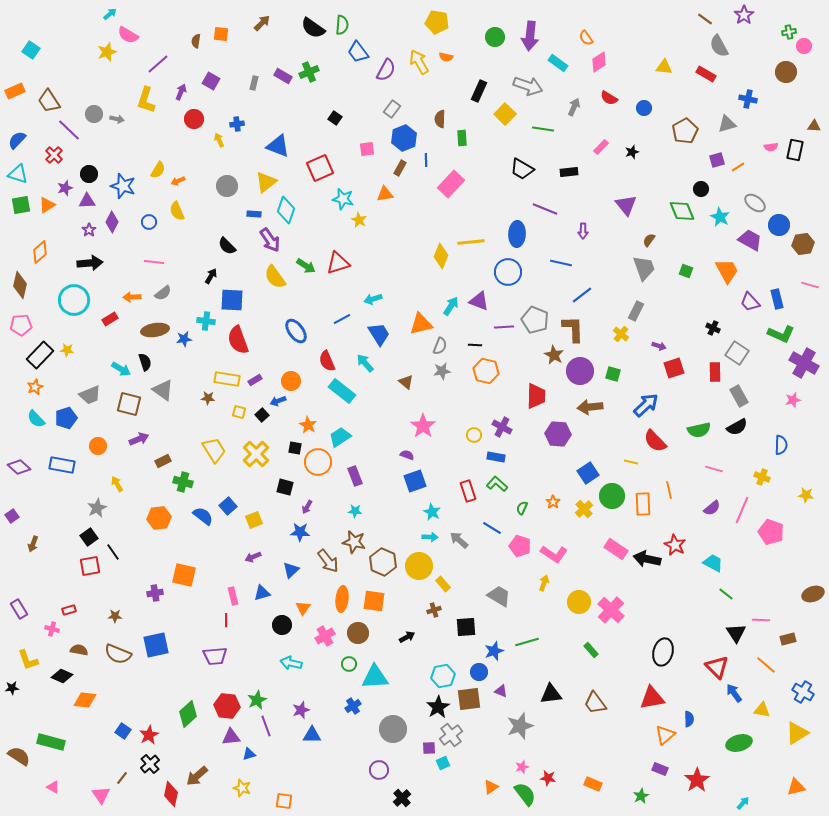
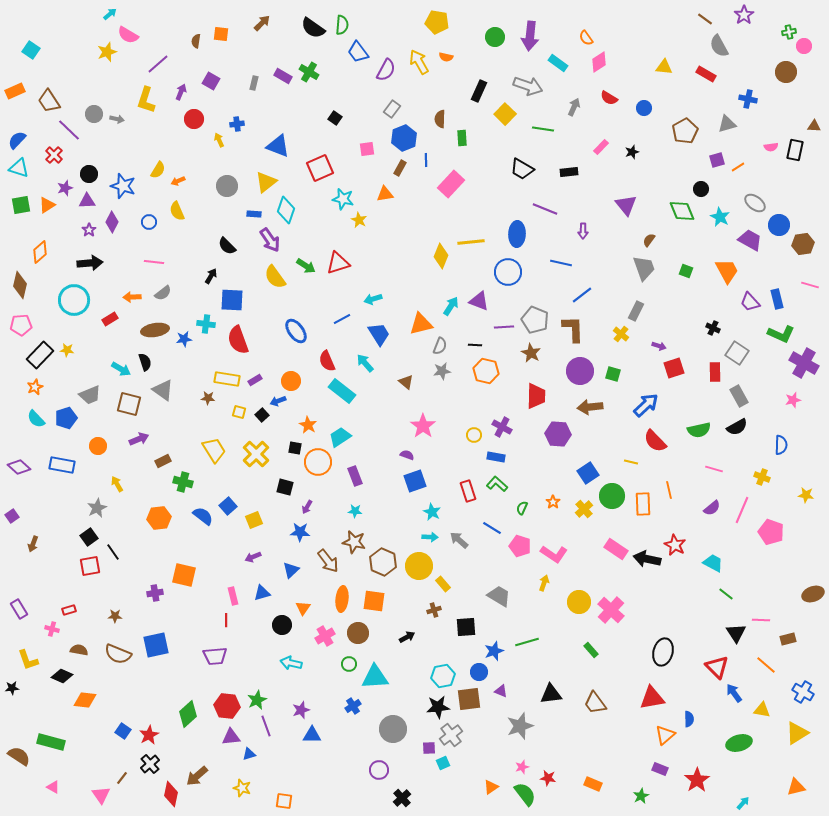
green cross at (309, 72): rotated 36 degrees counterclockwise
cyan triangle at (18, 174): moved 1 px right, 6 px up
cyan cross at (206, 321): moved 3 px down
brown star at (554, 355): moved 23 px left, 2 px up
black star at (438, 707): rotated 25 degrees clockwise
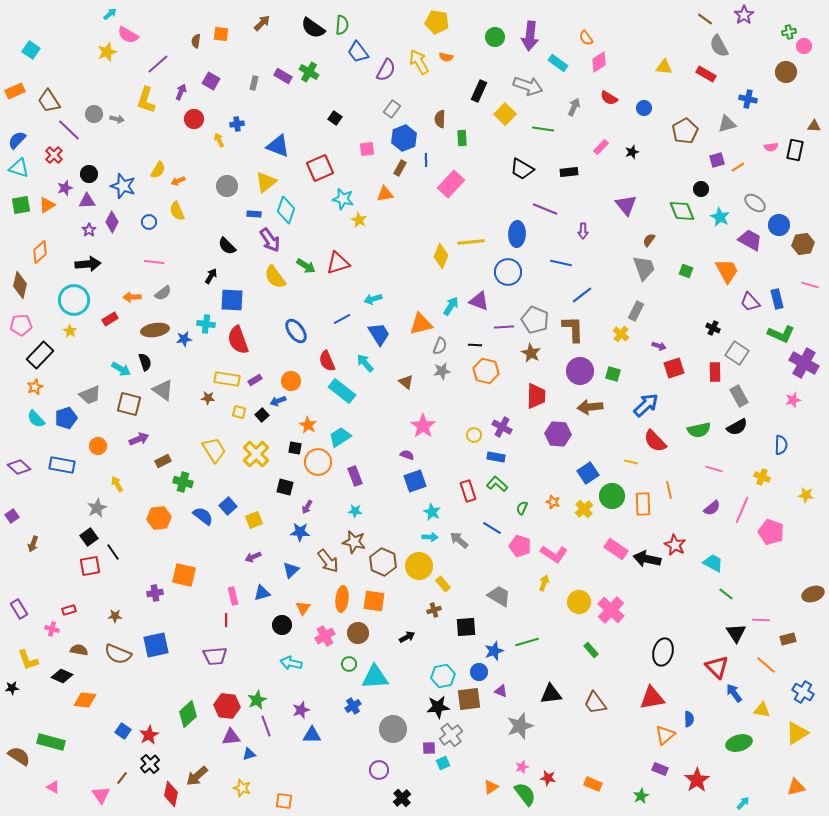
black arrow at (90, 263): moved 2 px left, 1 px down
yellow star at (67, 350): moved 3 px right, 19 px up; rotated 24 degrees clockwise
orange star at (553, 502): rotated 16 degrees counterclockwise
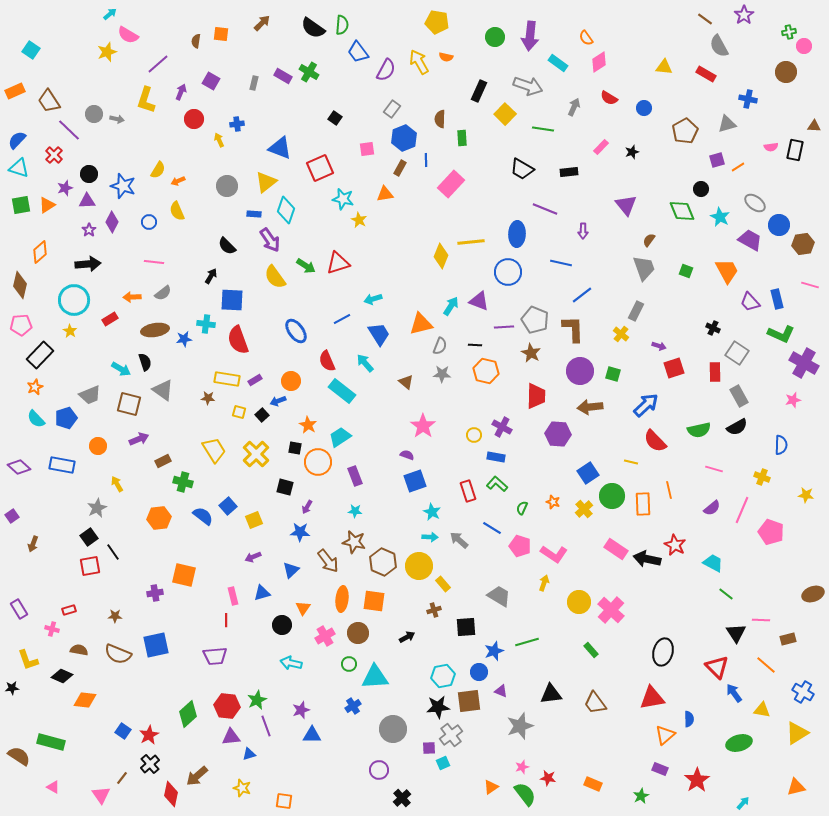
blue triangle at (278, 146): moved 2 px right, 2 px down
gray star at (442, 371): moved 3 px down; rotated 12 degrees clockwise
brown square at (469, 699): moved 2 px down
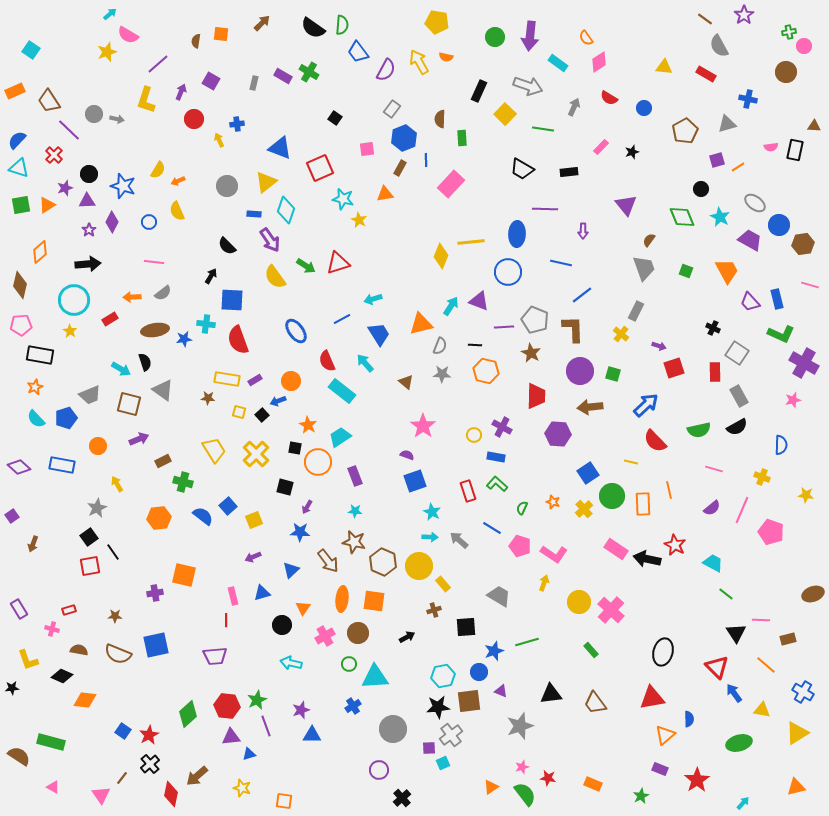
purple line at (545, 209): rotated 20 degrees counterclockwise
green diamond at (682, 211): moved 6 px down
black rectangle at (40, 355): rotated 56 degrees clockwise
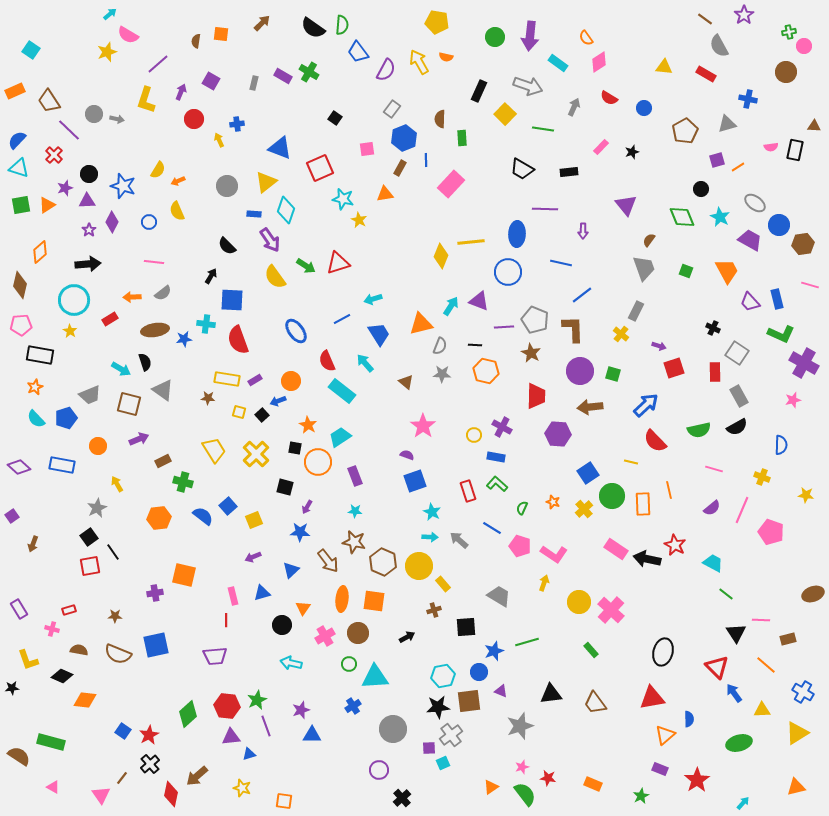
yellow triangle at (762, 710): rotated 12 degrees counterclockwise
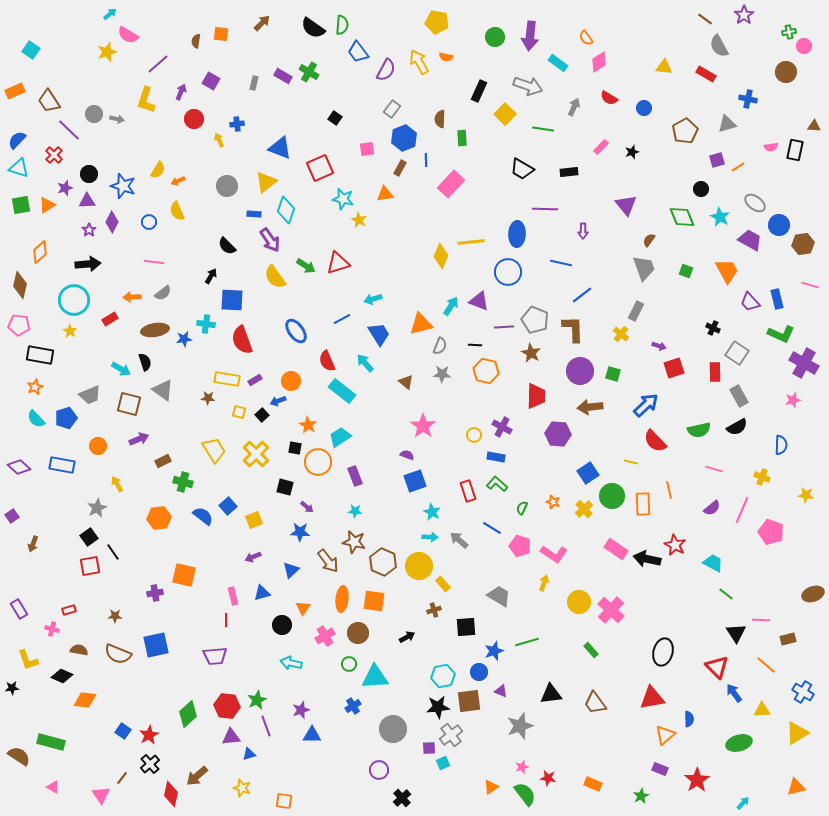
pink pentagon at (21, 325): moved 2 px left; rotated 10 degrees clockwise
red semicircle at (238, 340): moved 4 px right
purple arrow at (307, 507): rotated 80 degrees counterclockwise
